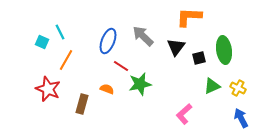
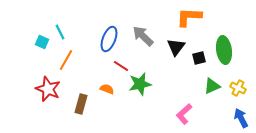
blue ellipse: moved 1 px right, 2 px up
brown rectangle: moved 1 px left
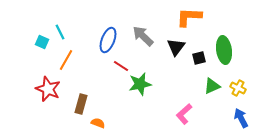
blue ellipse: moved 1 px left, 1 px down
orange semicircle: moved 9 px left, 34 px down
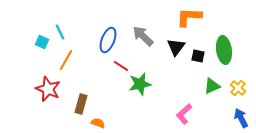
black square: moved 1 px left, 2 px up; rotated 24 degrees clockwise
yellow cross: rotated 14 degrees clockwise
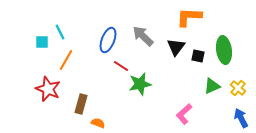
cyan square: rotated 24 degrees counterclockwise
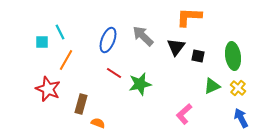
green ellipse: moved 9 px right, 6 px down
red line: moved 7 px left, 7 px down
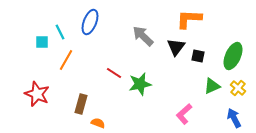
orange L-shape: moved 2 px down
blue ellipse: moved 18 px left, 18 px up
green ellipse: rotated 32 degrees clockwise
red star: moved 11 px left, 5 px down
blue arrow: moved 7 px left
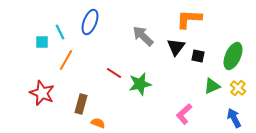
red star: moved 5 px right, 1 px up
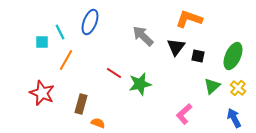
orange L-shape: rotated 16 degrees clockwise
green triangle: rotated 18 degrees counterclockwise
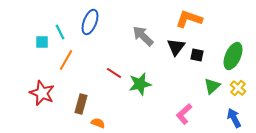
black square: moved 1 px left, 1 px up
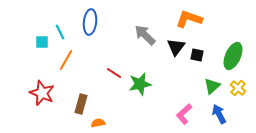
blue ellipse: rotated 15 degrees counterclockwise
gray arrow: moved 2 px right, 1 px up
blue arrow: moved 15 px left, 4 px up
orange semicircle: rotated 32 degrees counterclockwise
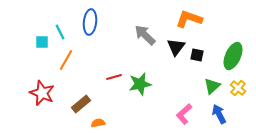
red line: moved 4 px down; rotated 49 degrees counterclockwise
brown rectangle: rotated 36 degrees clockwise
